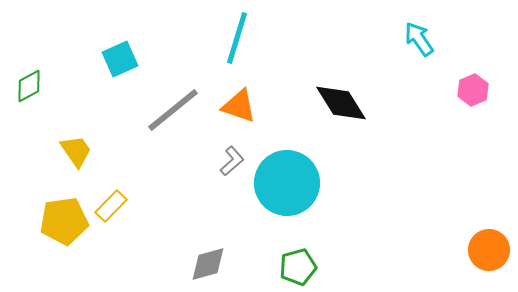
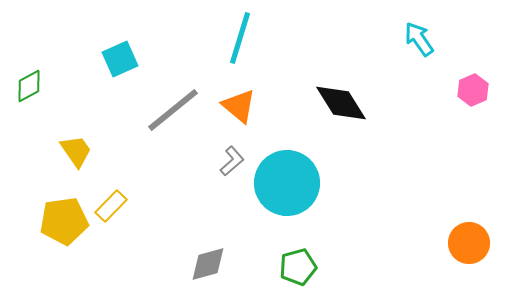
cyan line: moved 3 px right
orange triangle: rotated 21 degrees clockwise
orange circle: moved 20 px left, 7 px up
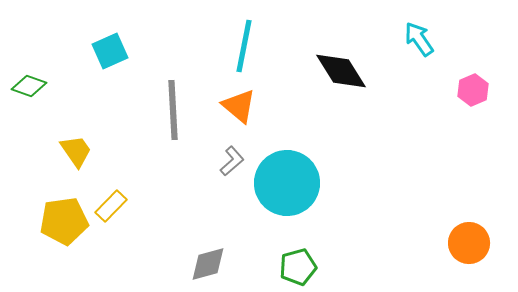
cyan line: moved 4 px right, 8 px down; rotated 6 degrees counterclockwise
cyan square: moved 10 px left, 8 px up
green diamond: rotated 48 degrees clockwise
black diamond: moved 32 px up
gray line: rotated 54 degrees counterclockwise
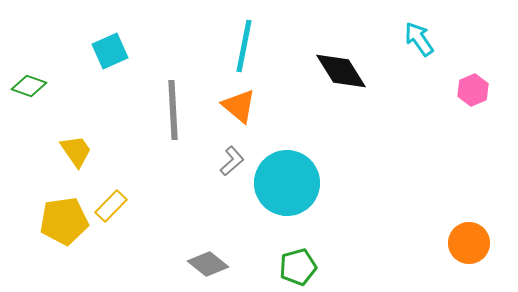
gray diamond: rotated 54 degrees clockwise
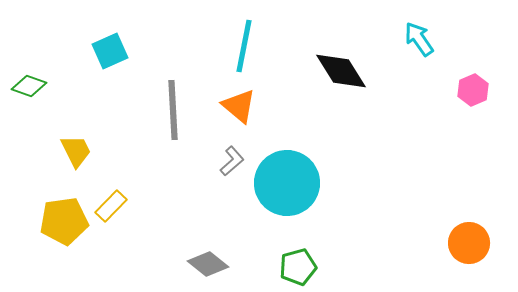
yellow trapezoid: rotated 9 degrees clockwise
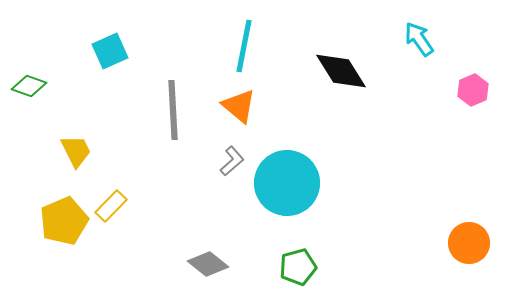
yellow pentagon: rotated 15 degrees counterclockwise
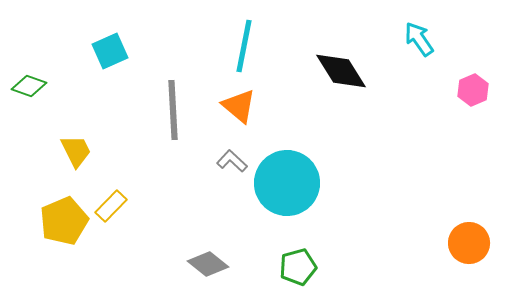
gray L-shape: rotated 96 degrees counterclockwise
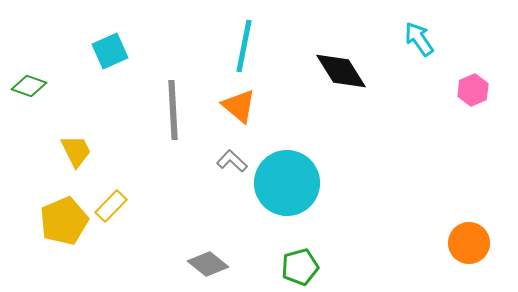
green pentagon: moved 2 px right
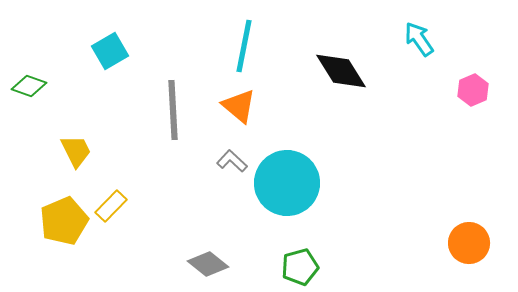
cyan square: rotated 6 degrees counterclockwise
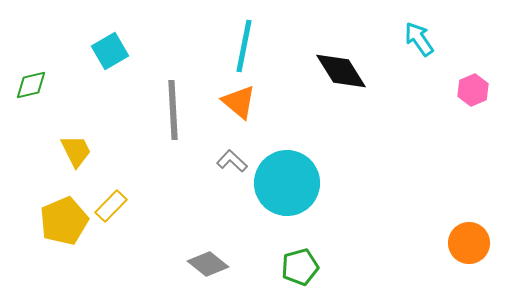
green diamond: moved 2 px right, 1 px up; rotated 32 degrees counterclockwise
orange triangle: moved 4 px up
